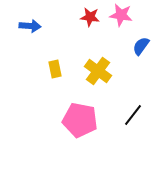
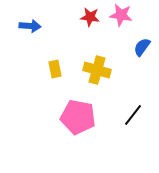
blue semicircle: moved 1 px right, 1 px down
yellow cross: moved 1 px left, 1 px up; rotated 20 degrees counterclockwise
pink pentagon: moved 2 px left, 3 px up
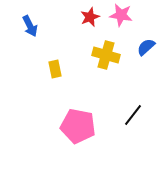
red star: rotated 30 degrees counterclockwise
blue arrow: rotated 60 degrees clockwise
blue semicircle: moved 4 px right; rotated 12 degrees clockwise
yellow cross: moved 9 px right, 15 px up
pink pentagon: moved 9 px down
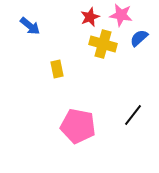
blue arrow: rotated 25 degrees counterclockwise
blue semicircle: moved 7 px left, 9 px up
yellow cross: moved 3 px left, 11 px up
yellow rectangle: moved 2 px right
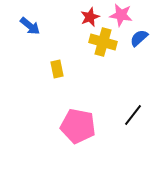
yellow cross: moved 2 px up
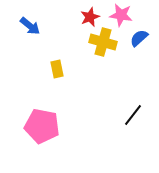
pink pentagon: moved 36 px left
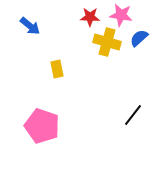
red star: rotated 24 degrees clockwise
yellow cross: moved 4 px right
pink pentagon: rotated 8 degrees clockwise
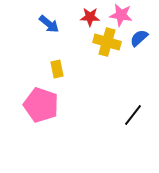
blue arrow: moved 19 px right, 2 px up
pink pentagon: moved 1 px left, 21 px up
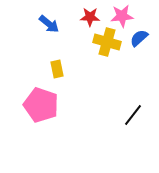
pink star: moved 1 px right, 1 px down; rotated 15 degrees counterclockwise
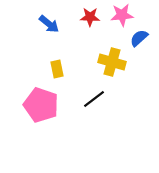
pink star: moved 1 px up
yellow cross: moved 5 px right, 20 px down
black line: moved 39 px left, 16 px up; rotated 15 degrees clockwise
